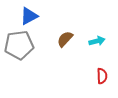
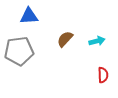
blue triangle: rotated 24 degrees clockwise
gray pentagon: moved 6 px down
red semicircle: moved 1 px right, 1 px up
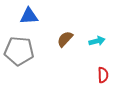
gray pentagon: rotated 12 degrees clockwise
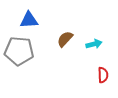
blue triangle: moved 4 px down
cyan arrow: moved 3 px left, 3 px down
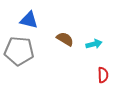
blue triangle: rotated 18 degrees clockwise
brown semicircle: rotated 78 degrees clockwise
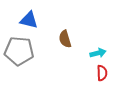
brown semicircle: rotated 138 degrees counterclockwise
cyan arrow: moved 4 px right, 9 px down
red semicircle: moved 1 px left, 2 px up
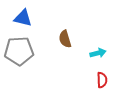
blue triangle: moved 6 px left, 2 px up
gray pentagon: rotated 8 degrees counterclockwise
red semicircle: moved 7 px down
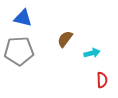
brown semicircle: rotated 54 degrees clockwise
cyan arrow: moved 6 px left
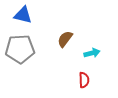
blue triangle: moved 3 px up
gray pentagon: moved 1 px right, 2 px up
red semicircle: moved 18 px left
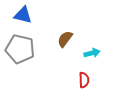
gray pentagon: rotated 16 degrees clockwise
